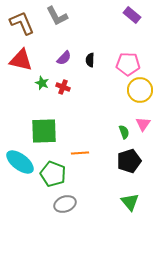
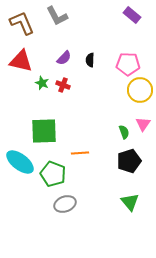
red triangle: moved 1 px down
red cross: moved 2 px up
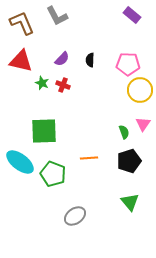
purple semicircle: moved 2 px left, 1 px down
orange line: moved 9 px right, 5 px down
gray ellipse: moved 10 px right, 12 px down; rotated 15 degrees counterclockwise
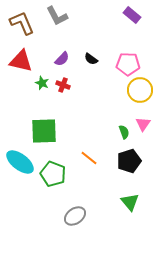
black semicircle: moved 1 px right, 1 px up; rotated 56 degrees counterclockwise
orange line: rotated 42 degrees clockwise
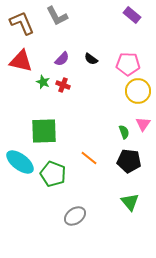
green star: moved 1 px right, 1 px up
yellow circle: moved 2 px left, 1 px down
black pentagon: rotated 25 degrees clockwise
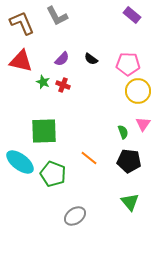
green semicircle: moved 1 px left
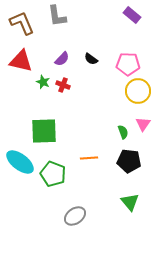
gray L-shape: rotated 20 degrees clockwise
orange line: rotated 42 degrees counterclockwise
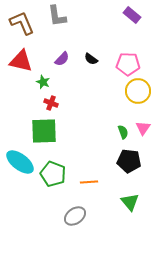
red cross: moved 12 px left, 18 px down
pink triangle: moved 4 px down
orange line: moved 24 px down
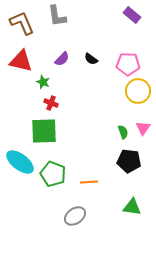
green triangle: moved 2 px right, 5 px down; rotated 42 degrees counterclockwise
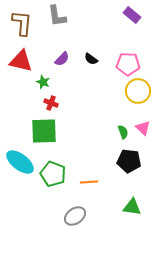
brown L-shape: rotated 28 degrees clockwise
pink triangle: rotated 21 degrees counterclockwise
